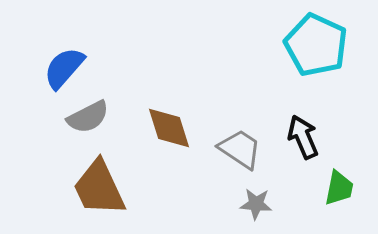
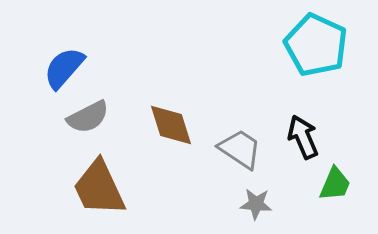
brown diamond: moved 2 px right, 3 px up
green trapezoid: moved 4 px left, 4 px up; rotated 12 degrees clockwise
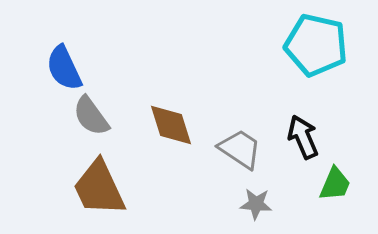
cyan pentagon: rotated 12 degrees counterclockwise
blue semicircle: rotated 66 degrees counterclockwise
gray semicircle: moved 3 px right, 1 px up; rotated 81 degrees clockwise
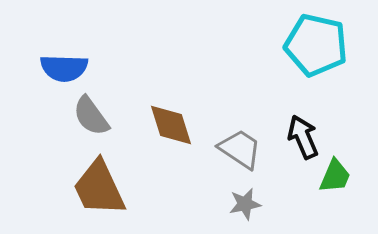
blue semicircle: rotated 63 degrees counterclockwise
green trapezoid: moved 8 px up
gray star: moved 11 px left; rotated 16 degrees counterclockwise
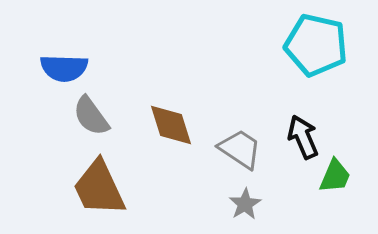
gray star: rotated 20 degrees counterclockwise
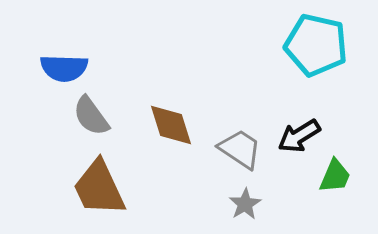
black arrow: moved 4 px left, 1 px up; rotated 99 degrees counterclockwise
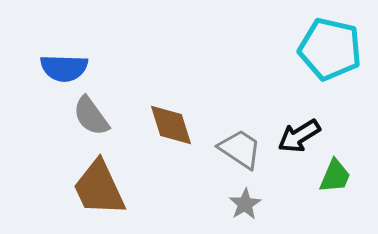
cyan pentagon: moved 14 px right, 4 px down
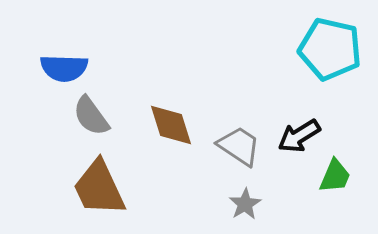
gray trapezoid: moved 1 px left, 3 px up
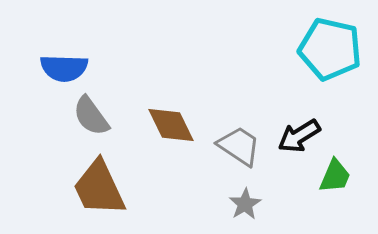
brown diamond: rotated 9 degrees counterclockwise
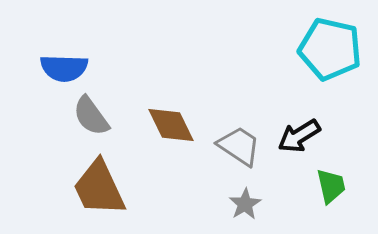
green trapezoid: moved 4 px left, 10 px down; rotated 36 degrees counterclockwise
